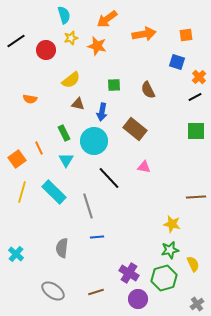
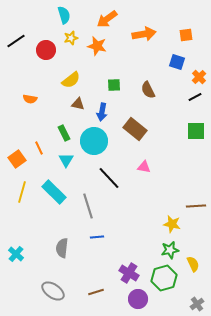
brown line at (196, 197): moved 9 px down
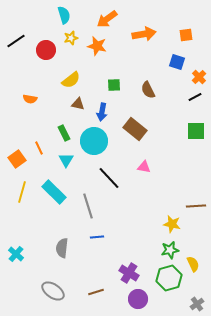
green hexagon at (164, 278): moved 5 px right
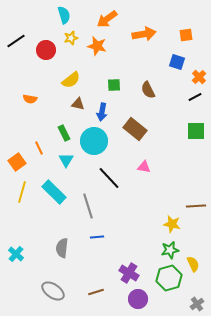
orange square at (17, 159): moved 3 px down
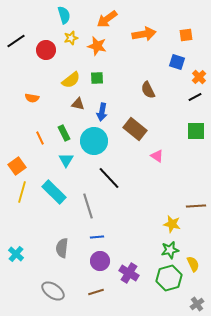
green square at (114, 85): moved 17 px left, 7 px up
orange semicircle at (30, 99): moved 2 px right, 1 px up
orange line at (39, 148): moved 1 px right, 10 px up
orange square at (17, 162): moved 4 px down
pink triangle at (144, 167): moved 13 px right, 11 px up; rotated 24 degrees clockwise
purple circle at (138, 299): moved 38 px left, 38 px up
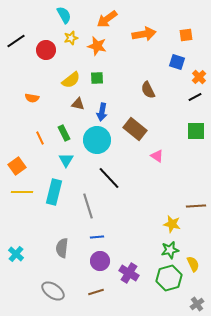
cyan semicircle at (64, 15): rotated 12 degrees counterclockwise
cyan circle at (94, 141): moved 3 px right, 1 px up
yellow line at (22, 192): rotated 75 degrees clockwise
cyan rectangle at (54, 192): rotated 60 degrees clockwise
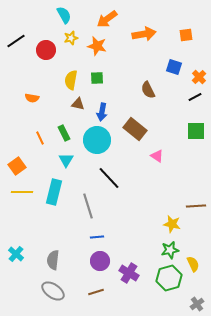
blue square at (177, 62): moved 3 px left, 5 px down
yellow semicircle at (71, 80): rotated 138 degrees clockwise
gray semicircle at (62, 248): moved 9 px left, 12 px down
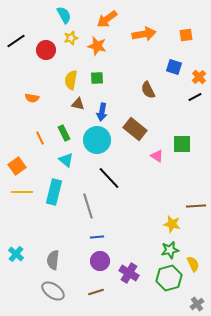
green square at (196, 131): moved 14 px left, 13 px down
cyan triangle at (66, 160): rotated 21 degrees counterclockwise
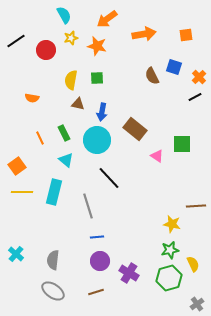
brown semicircle at (148, 90): moved 4 px right, 14 px up
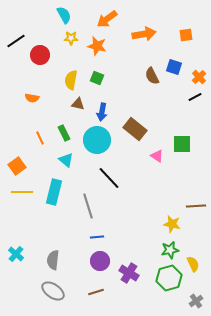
yellow star at (71, 38): rotated 16 degrees clockwise
red circle at (46, 50): moved 6 px left, 5 px down
green square at (97, 78): rotated 24 degrees clockwise
gray cross at (197, 304): moved 1 px left, 3 px up
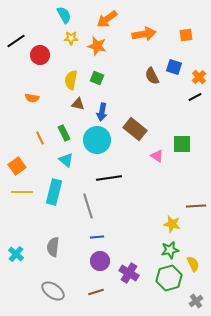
black line at (109, 178): rotated 55 degrees counterclockwise
gray semicircle at (53, 260): moved 13 px up
